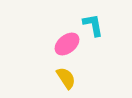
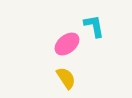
cyan L-shape: moved 1 px right, 1 px down
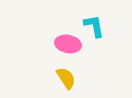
pink ellipse: moved 1 px right; rotated 50 degrees clockwise
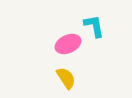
pink ellipse: rotated 35 degrees counterclockwise
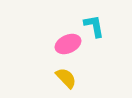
yellow semicircle: rotated 10 degrees counterclockwise
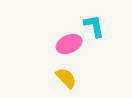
pink ellipse: moved 1 px right
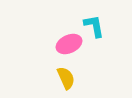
yellow semicircle: rotated 20 degrees clockwise
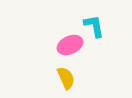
pink ellipse: moved 1 px right, 1 px down
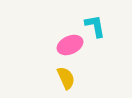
cyan L-shape: moved 1 px right
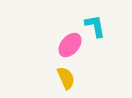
pink ellipse: rotated 25 degrees counterclockwise
